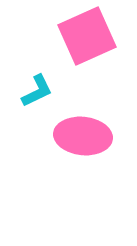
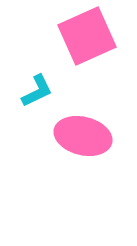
pink ellipse: rotated 8 degrees clockwise
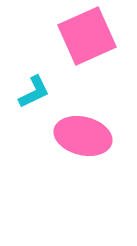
cyan L-shape: moved 3 px left, 1 px down
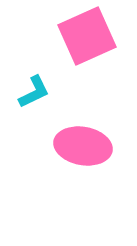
pink ellipse: moved 10 px down; rotated 4 degrees counterclockwise
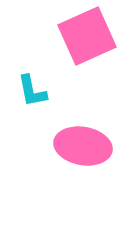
cyan L-shape: moved 2 px left, 1 px up; rotated 105 degrees clockwise
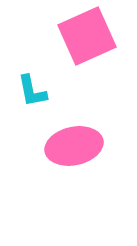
pink ellipse: moved 9 px left; rotated 22 degrees counterclockwise
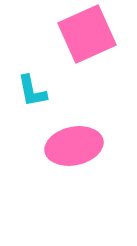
pink square: moved 2 px up
